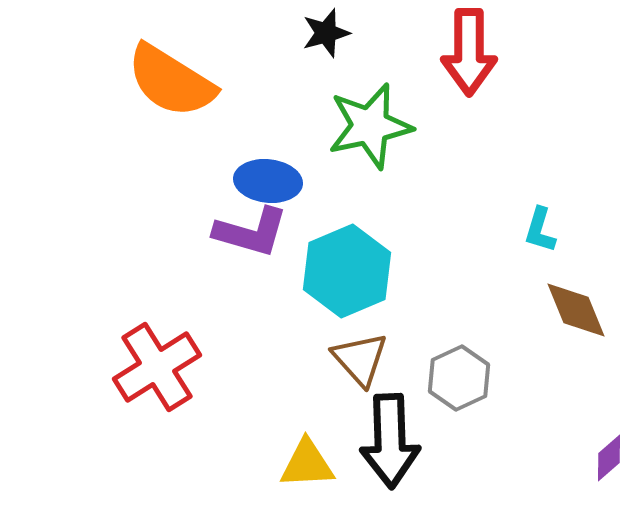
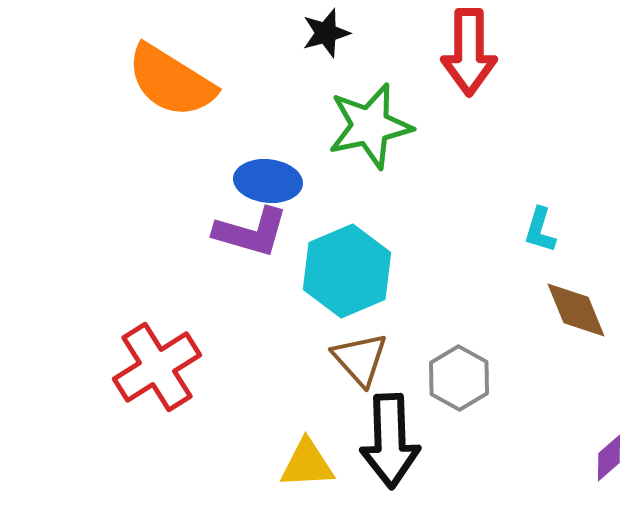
gray hexagon: rotated 6 degrees counterclockwise
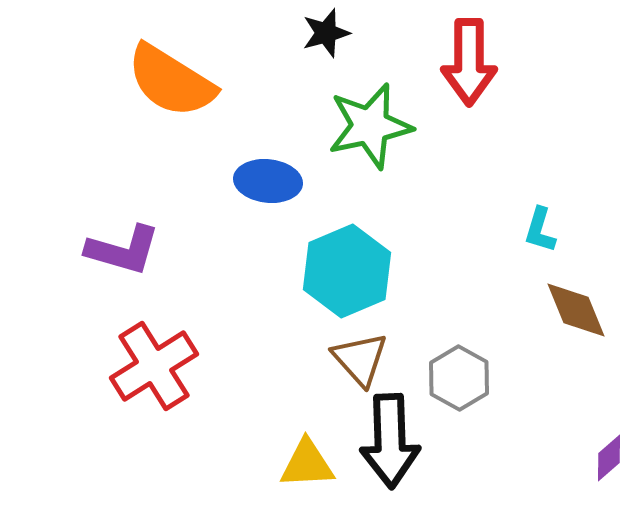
red arrow: moved 10 px down
purple L-shape: moved 128 px left, 18 px down
red cross: moved 3 px left, 1 px up
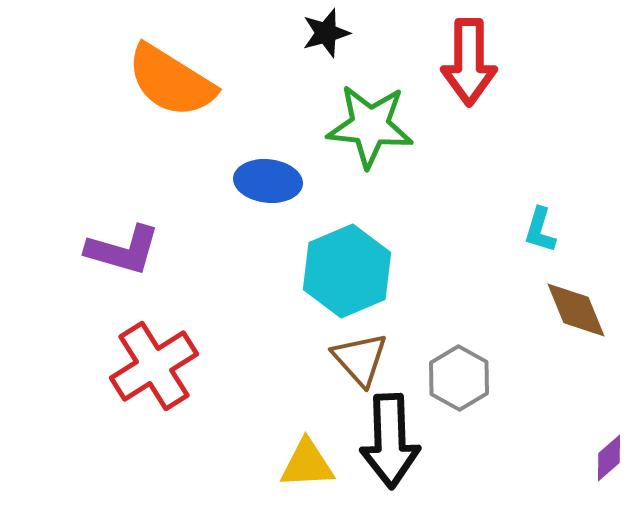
green star: rotated 18 degrees clockwise
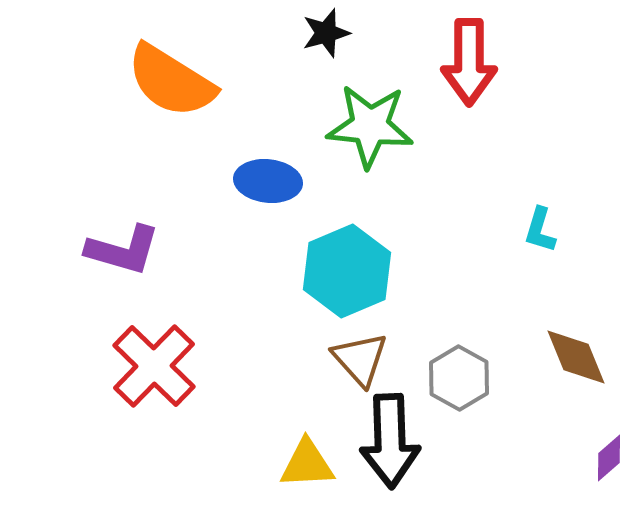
brown diamond: moved 47 px down
red cross: rotated 14 degrees counterclockwise
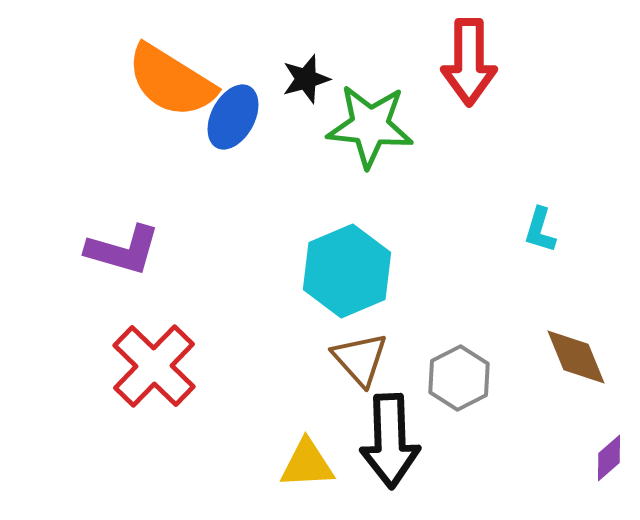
black star: moved 20 px left, 46 px down
blue ellipse: moved 35 px left, 64 px up; rotated 68 degrees counterclockwise
gray hexagon: rotated 4 degrees clockwise
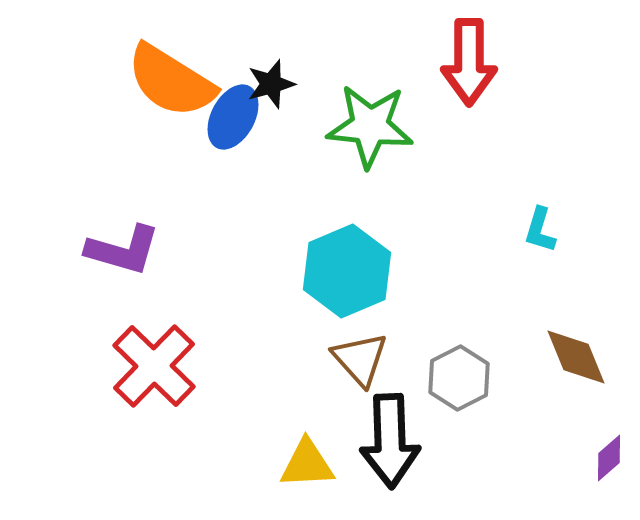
black star: moved 35 px left, 5 px down
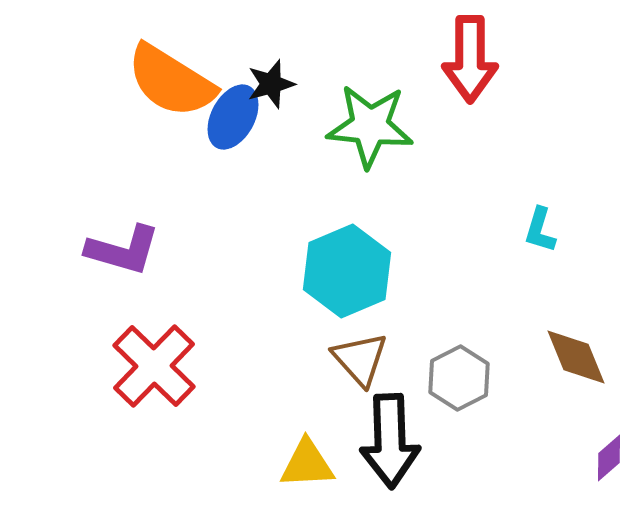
red arrow: moved 1 px right, 3 px up
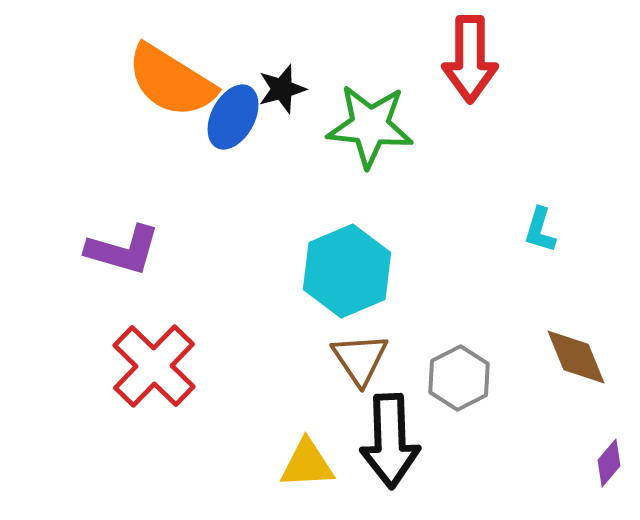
black star: moved 11 px right, 5 px down
brown triangle: rotated 8 degrees clockwise
purple diamond: moved 5 px down; rotated 9 degrees counterclockwise
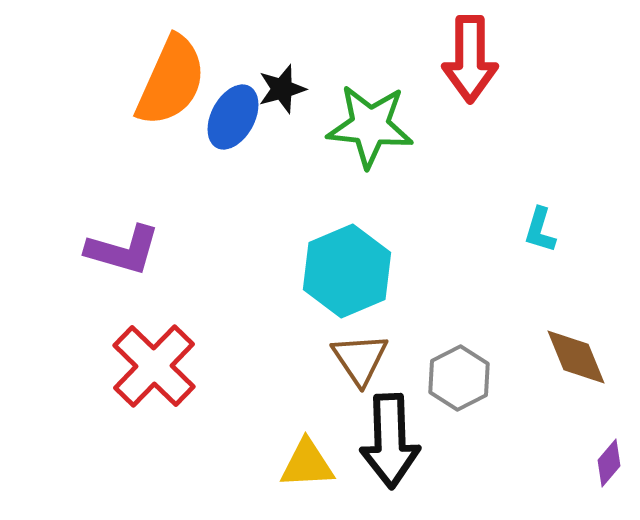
orange semicircle: rotated 98 degrees counterclockwise
